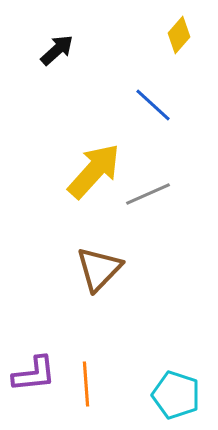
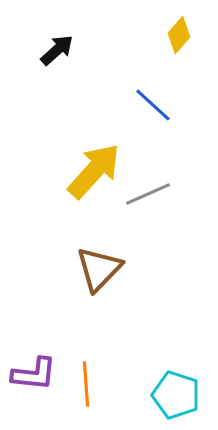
purple L-shape: rotated 12 degrees clockwise
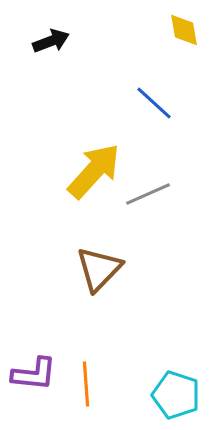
yellow diamond: moved 5 px right, 5 px up; rotated 51 degrees counterclockwise
black arrow: moved 6 px left, 9 px up; rotated 21 degrees clockwise
blue line: moved 1 px right, 2 px up
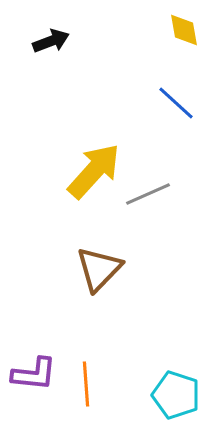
blue line: moved 22 px right
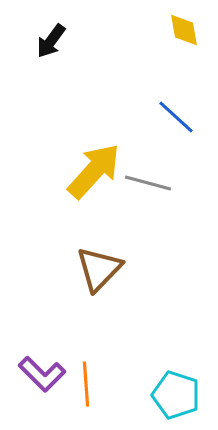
black arrow: rotated 147 degrees clockwise
blue line: moved 14 px down
gray line: moved 11 px up; rotated 39 degrees clockwise
purple L-shape: moved 8 px right; rotated 39 degrees clockwise
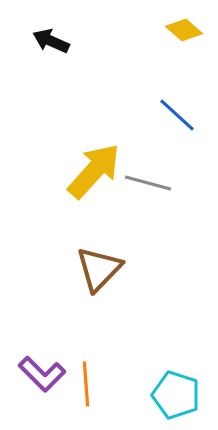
yellow diamond: rotated 39 degrees counterclockwise
black arrow: rotated 78 degrees clockwise
blue line: moved 1 px right, 2 px up
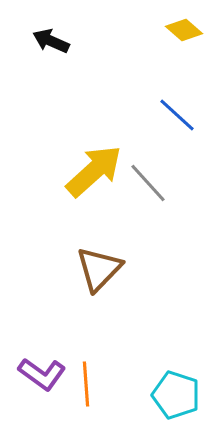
yellow arrow: rotated 6 degrees clockwise
gray line: rotated 33 degrees clockwise
purple L-shape: rotated 9 degrees counterclockwise
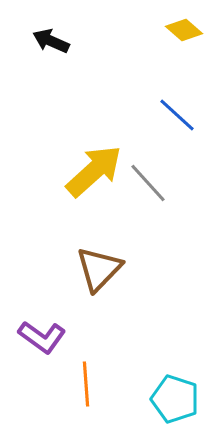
purple L-shape: moved 37 px up
cyan pentagon: moved 1 px left, 4 px down
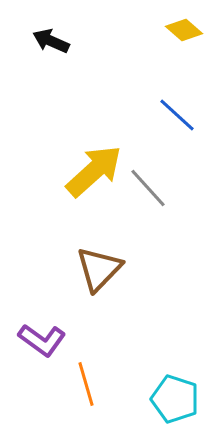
gray line: moved 5 px down
purple L-shape: moved 3 px down
orange line: rotated 12 degrees counterclockwise
